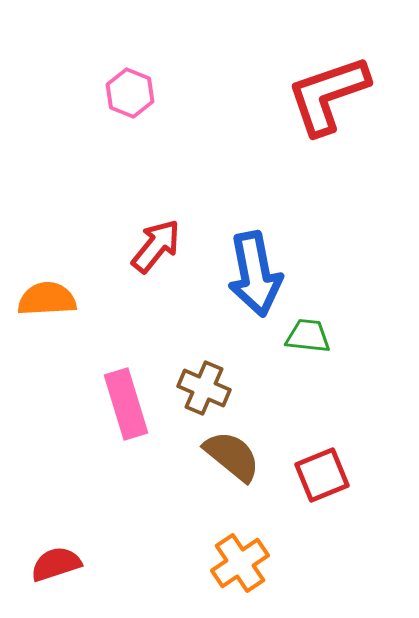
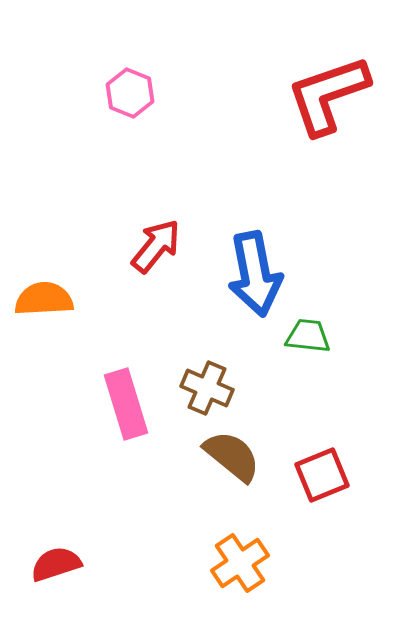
orange semicircle: moved 3 px left
brown cross: moved 3 px right
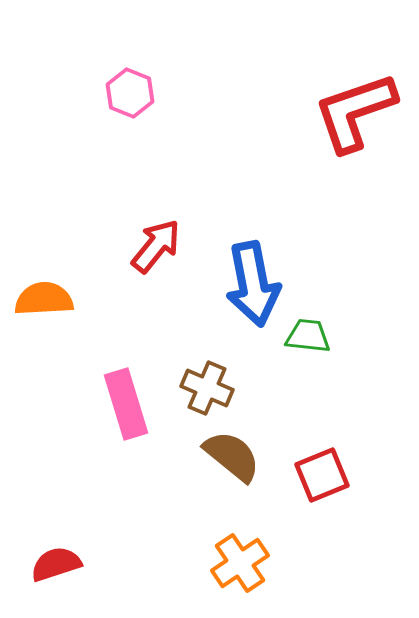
red L-shape: moved 27 px right, 17 px down
blue arrow: moved 2 px left, 10 px down
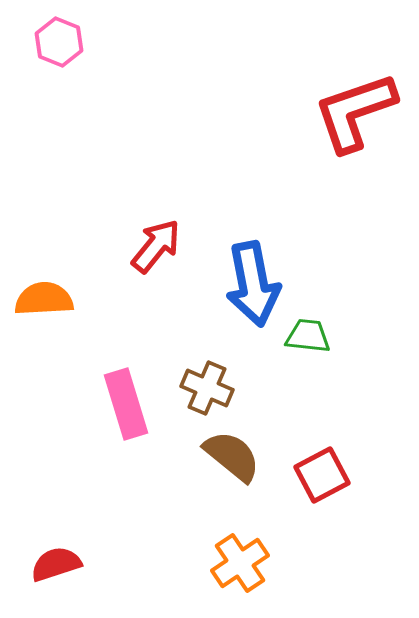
pink hexagon: moved 71 px left, 51 px up
red square: rotated 6 degrees counterclockwise
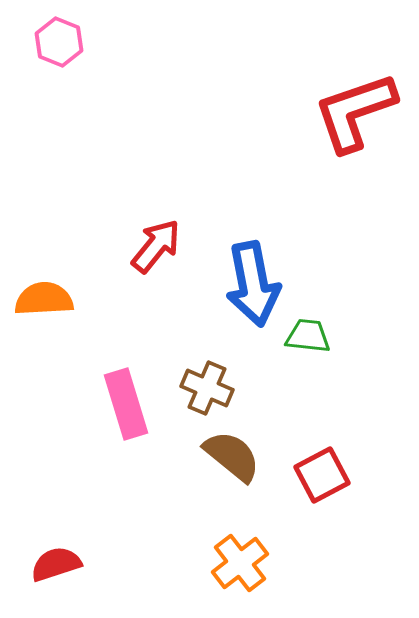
orange cross: rotated 4 degrees counterclockwise
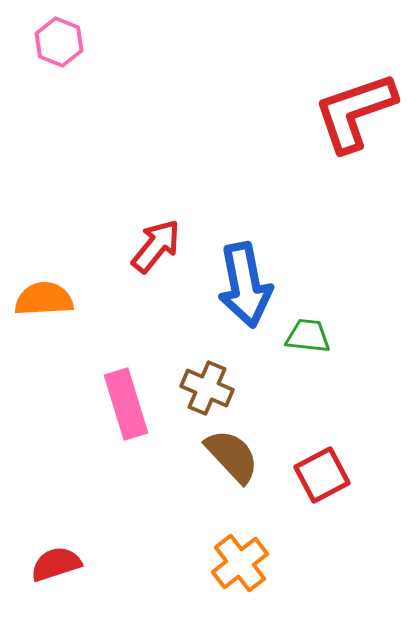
blue arrow: moved 8 px left, 1 px down
brown semicircle: rotated 8 degrees clockwise
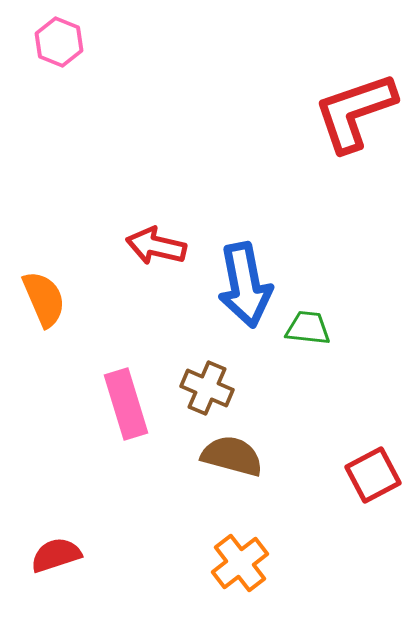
red arrow: rotated 116 degrees counterclockwise
orange semicircle: rotated 70 degrees clockwise
green trapezoid: moved 8 px up
brown semicircle: rotated 32 degrees counterclockwise
red square: moved 51 px right
red semicircle: moved 9 px up
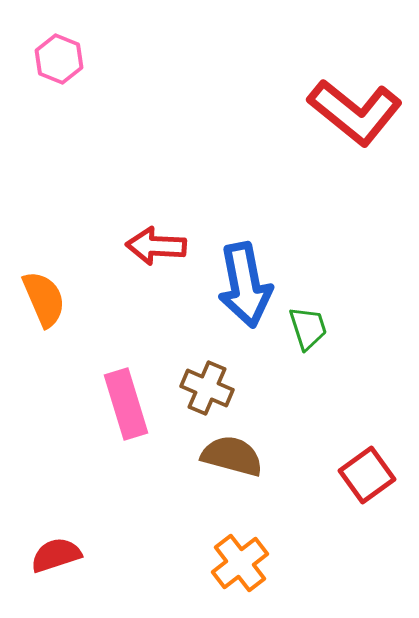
pink hexagon: moved 17 px down
red L-shape: rotated 122 degrees counterclockwise
red arrow: rotated 10 degrees counterclockwise
green trapezoid: rotated 66 degrees clockwise
red square: moved 6 px left; rotated 8 degrees counterclockwise
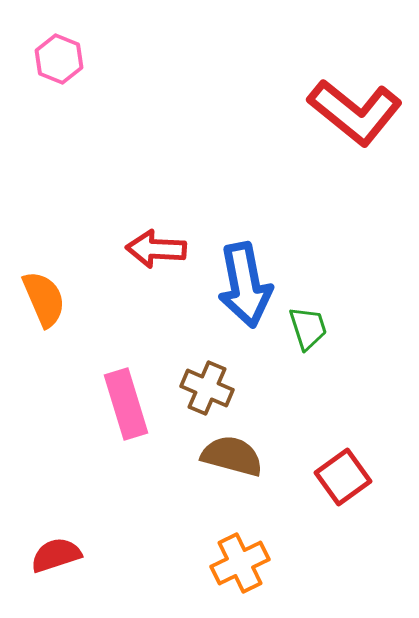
red arrow: moved 3 px down
red square: moved 24 px left, 2 px down
orange cross: rotated 12 degrees clockwise
